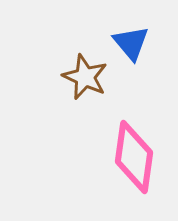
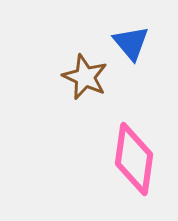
pink diamond: moved 2 px down
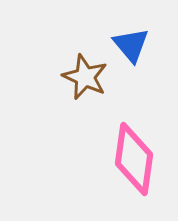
blue triangle: moved 2 px down
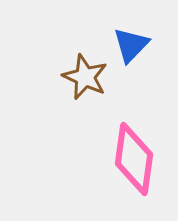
blue triangle: rotated 24 degrees clockwise
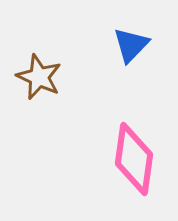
brown star: moved 46 px left
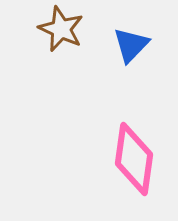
brown star: moved 22 px right, 48 px up
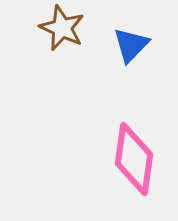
brown star: moved 1 px right, 1 px up
